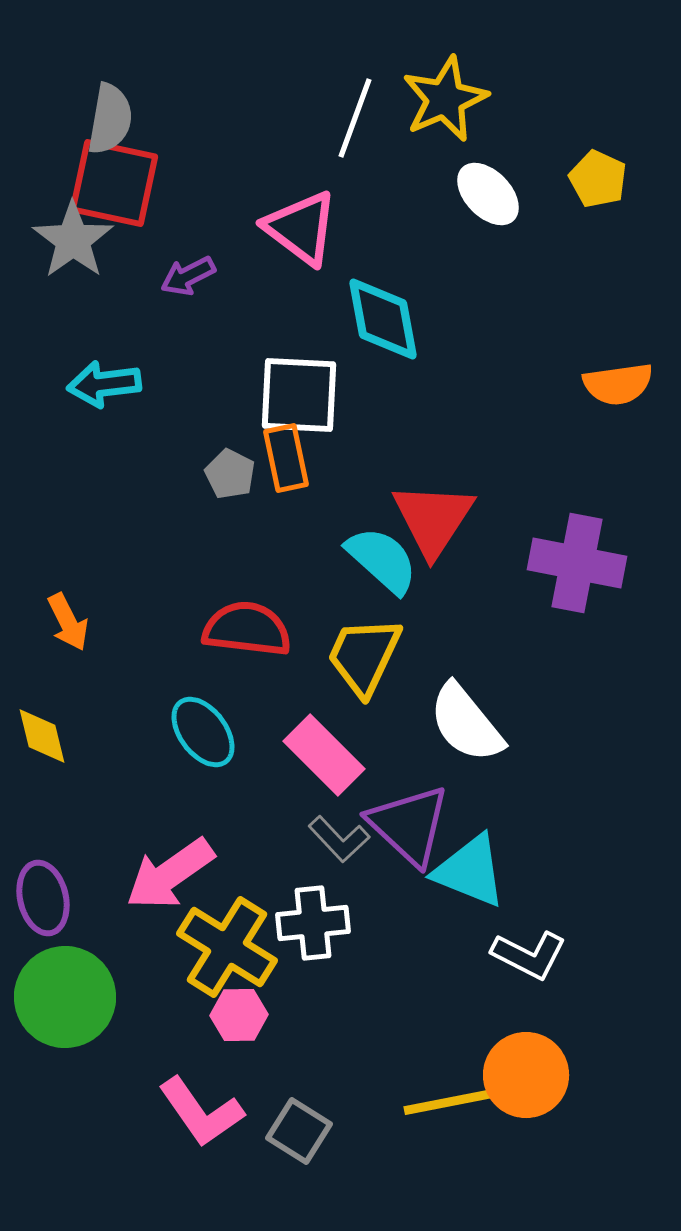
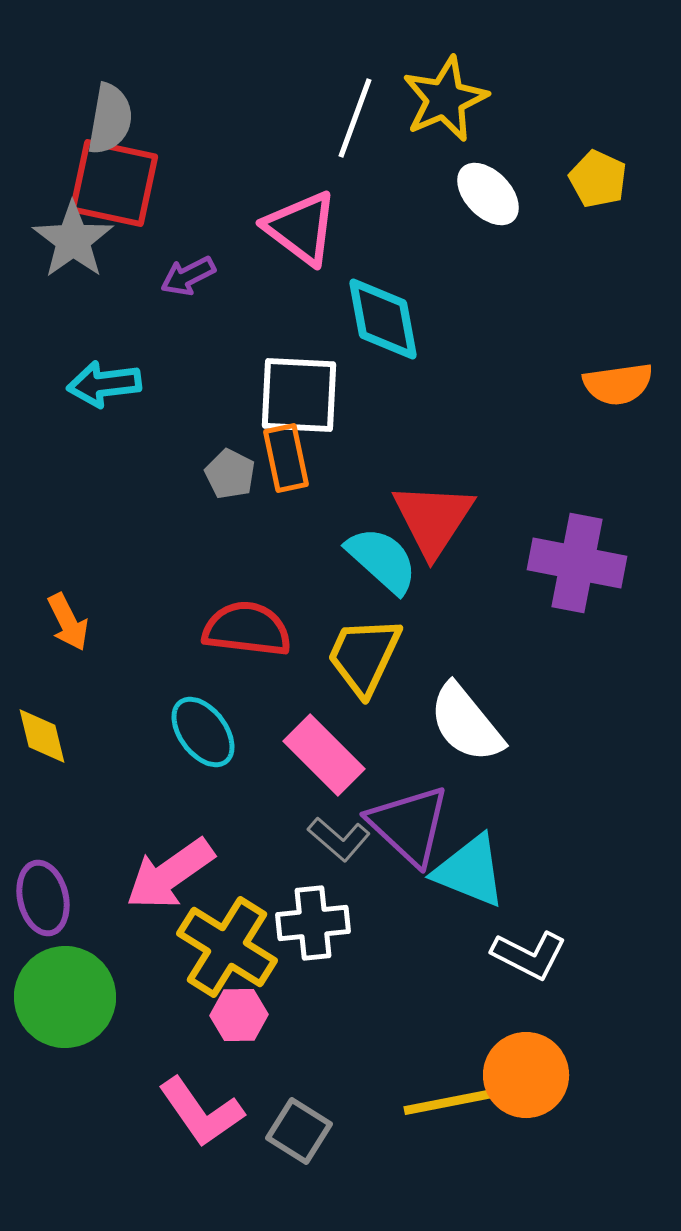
gray L-shape: rotated 6 degrees counterclockwise
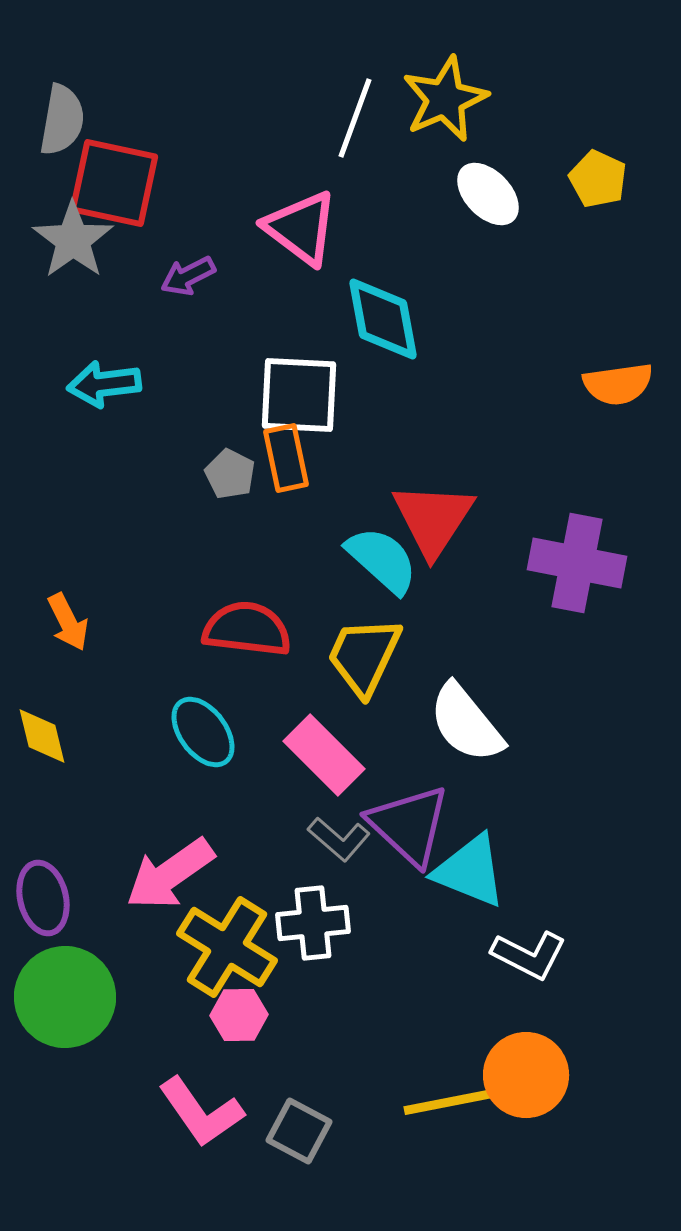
gray semicircle: moved 48 px left, 1 px down
gray square: rotated 4 degrees counterclockwise
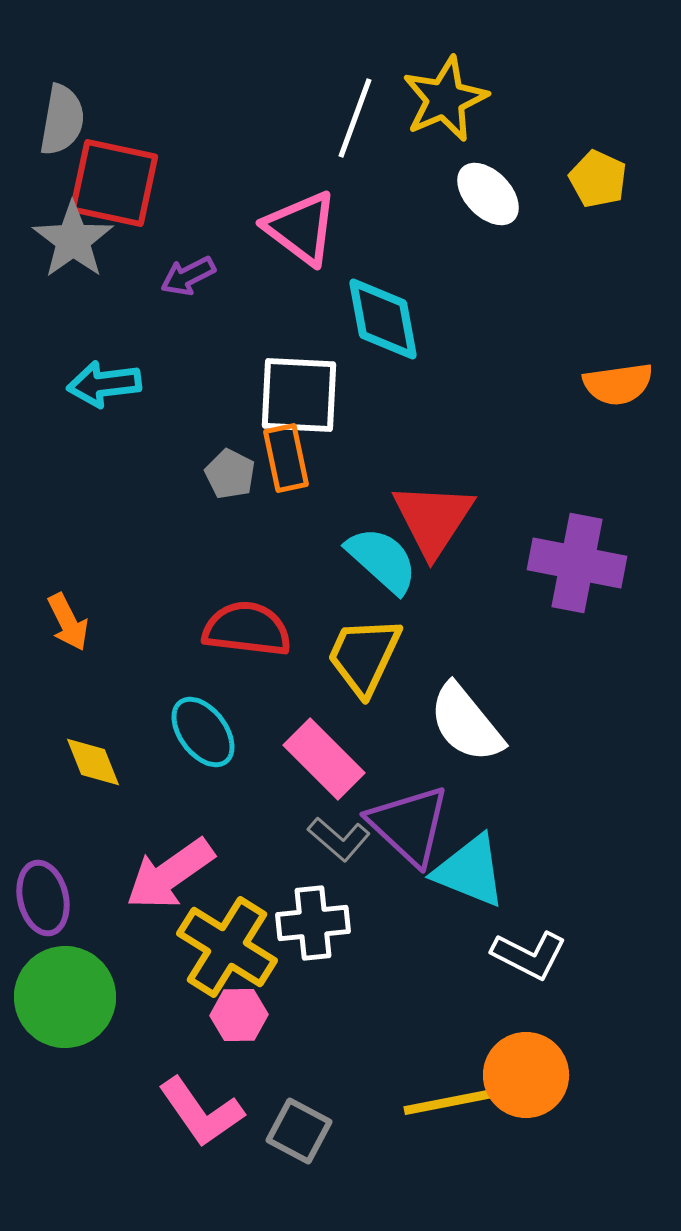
yellow diamond: moved 51 px right, 26 px down; rotated 8 degrees counterclockwise
pink rectangle: moved 4 px down
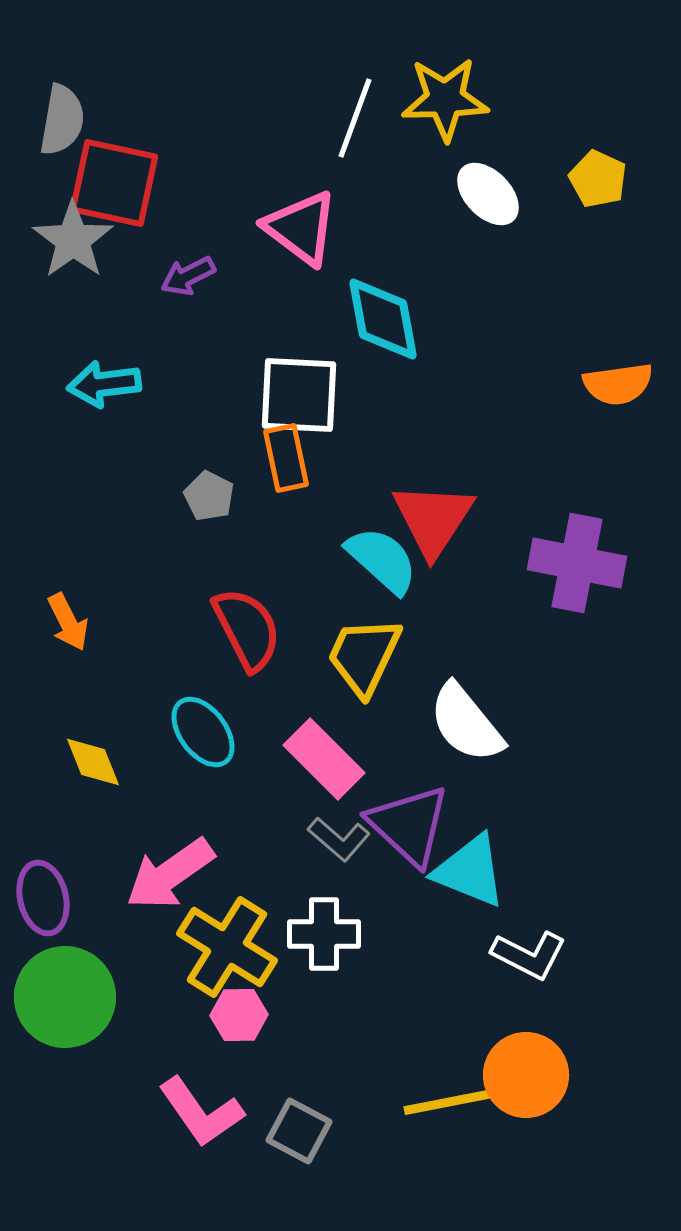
yellow star: rotated 22 degrees clockwise
gray pentagon: moved 21 px left, 22 px down
red semicircle: rotated 56 degrees clockwise
white cross: moved 11 px right, 11 px down; rotated 6 degrees clockwise
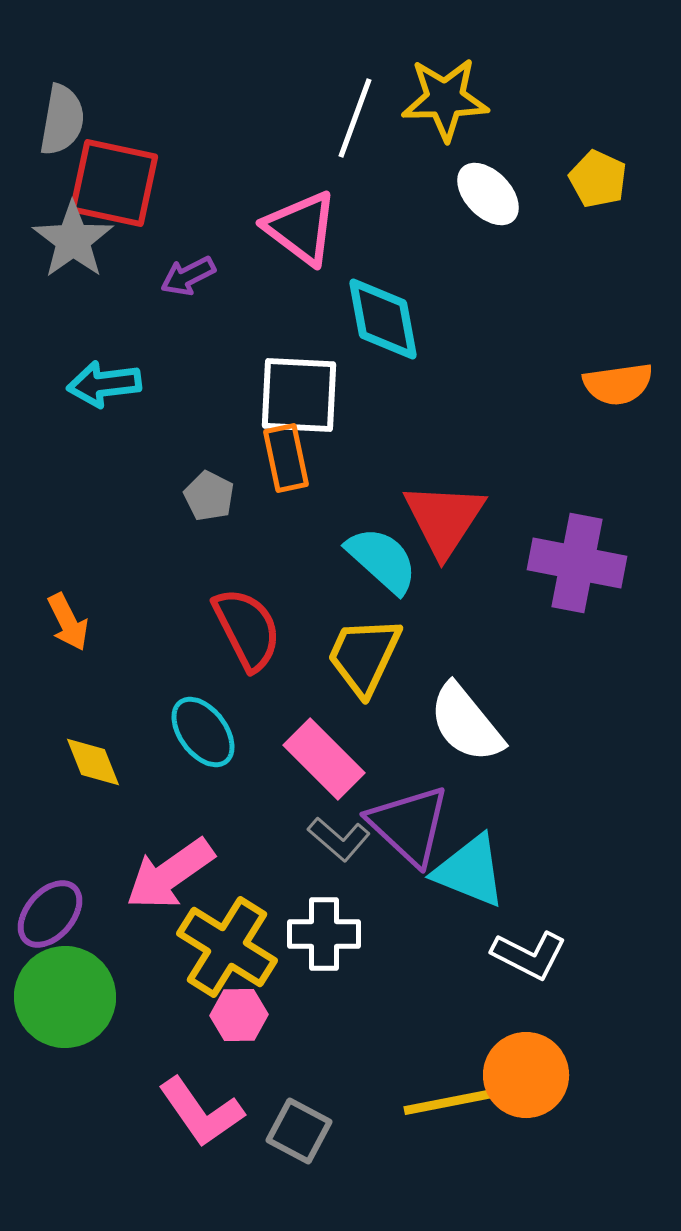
red triangle: moved 11 px right
purple ellipse: moved 7 px right, 16 px down; rotated 54 degrees clockwise
